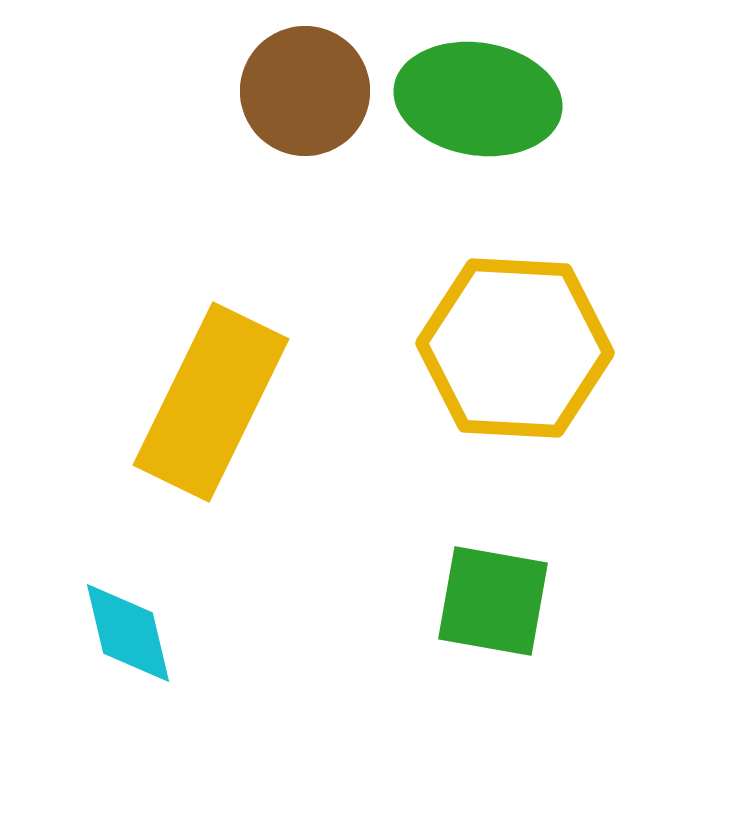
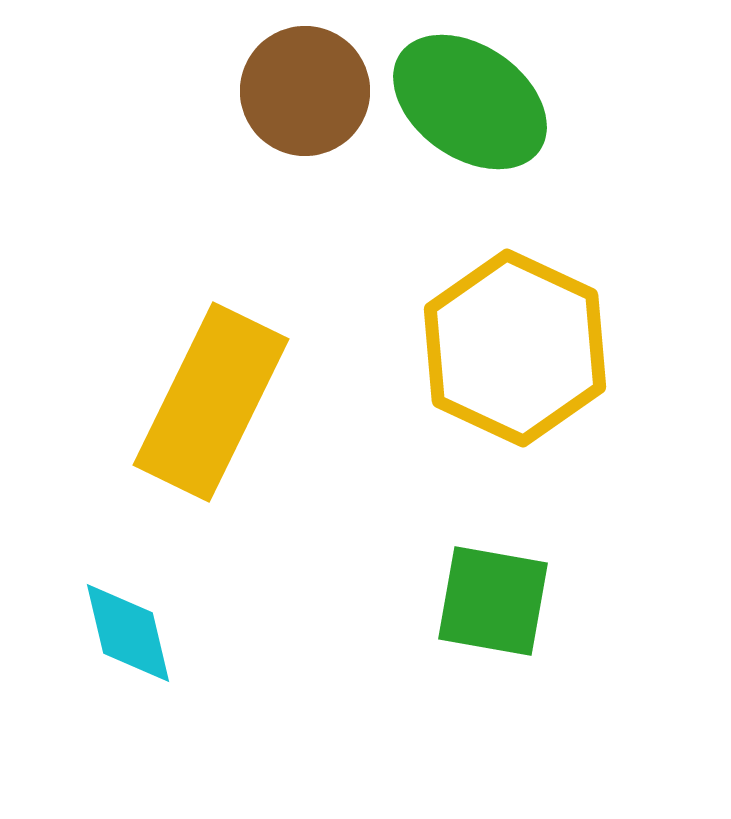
green ellipse: moved 8 px left, 3 px down; rotated 26 degrees clockwise
yellow hexagon: rotated 22 degrees clockwise
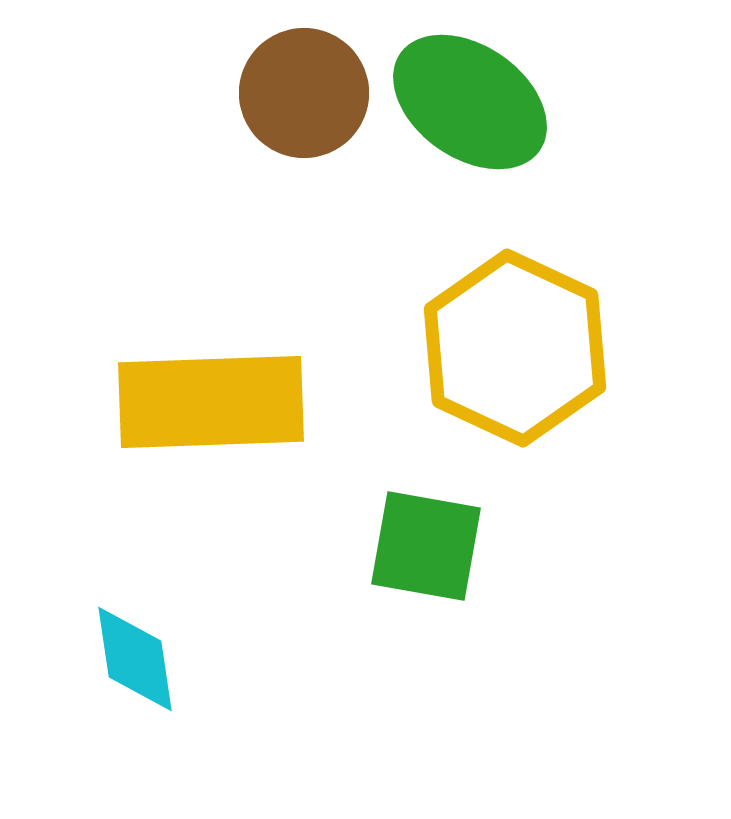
brown circle: moved 1 px left, 2 px down
yellow rectangle: rotated 62 degrees clockwise
green square: moved 67 px left, 55 px up
cyan diamond: moved 7 px right, 26 px down; rotated 5 degrees clockwise
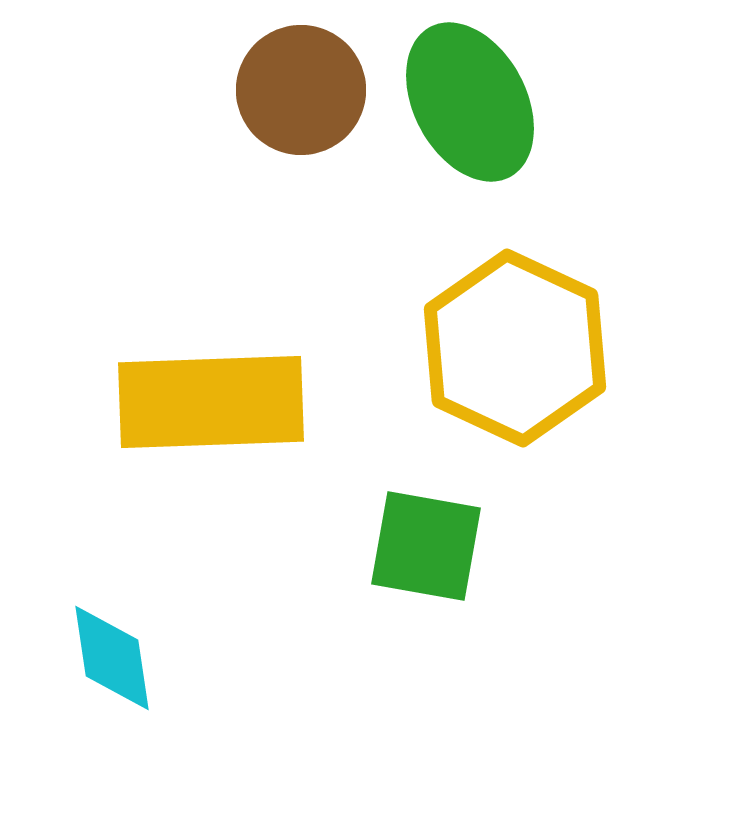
brown circle: moved 3 px left, 3 px up
green ellipse: rotated 27 degrees clockwise
cyan diamond: moved 23 px left, 1 px up
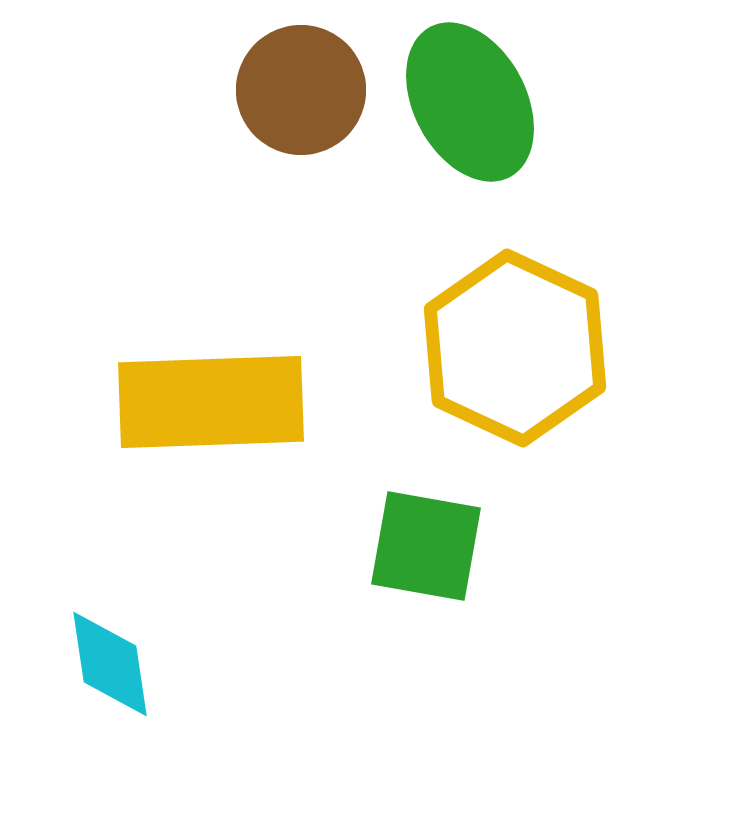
cyan diamond: moved 2 px left, 6 px down
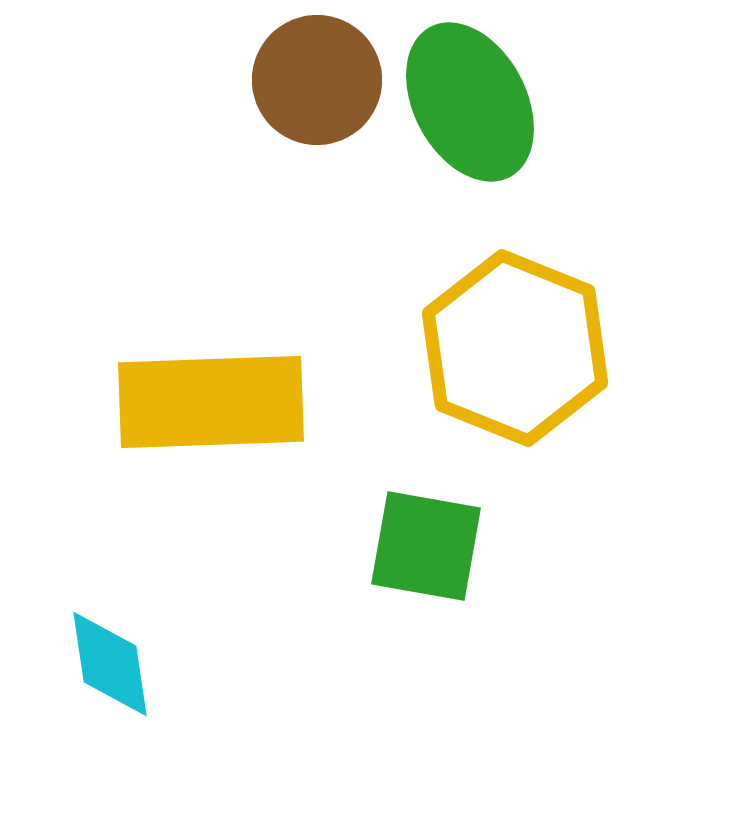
brown circle: moved 16 px right, 10 px up
yellow hexagon: rotated 3 degrees counterclockwise
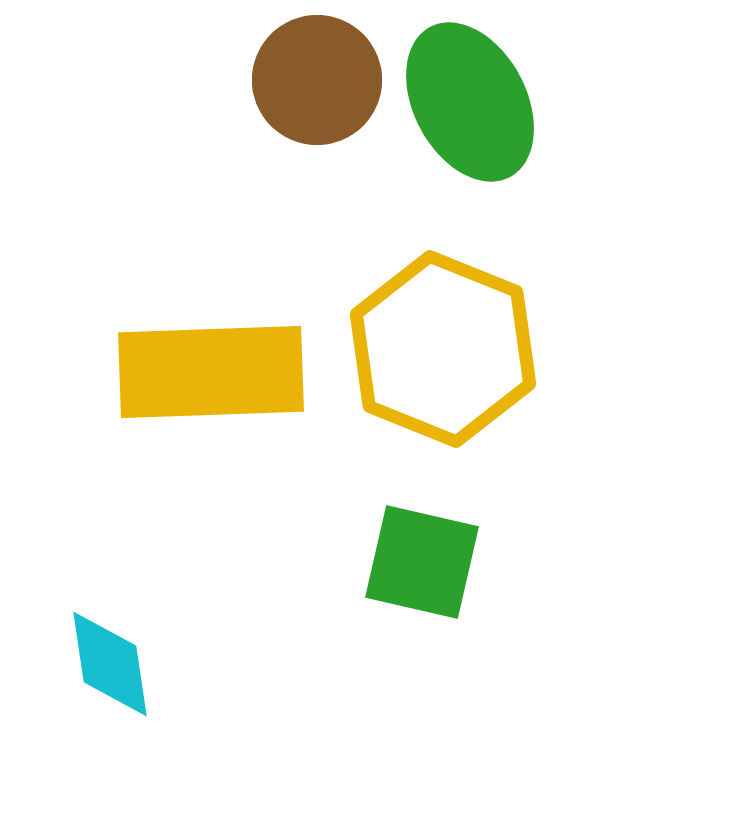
yellow hexagon: moved 72 px left, 1 px down
yellow rectangle: moved 30 px up
green square: moved 4 px left, 16 px down; rotated 3 degrees clockwise
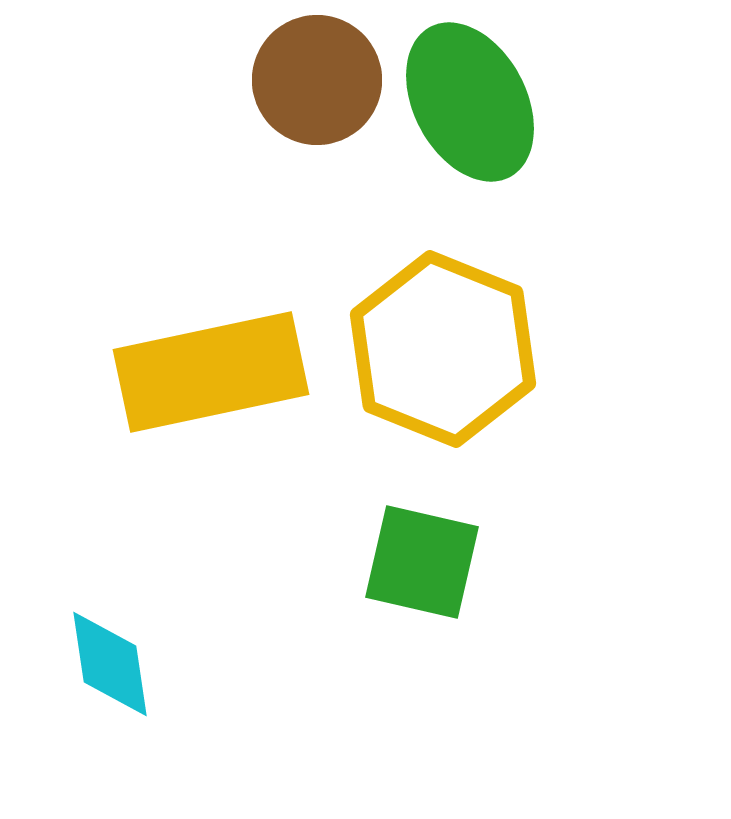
yellow rectangle: rotated 10 degrees counterclockwise
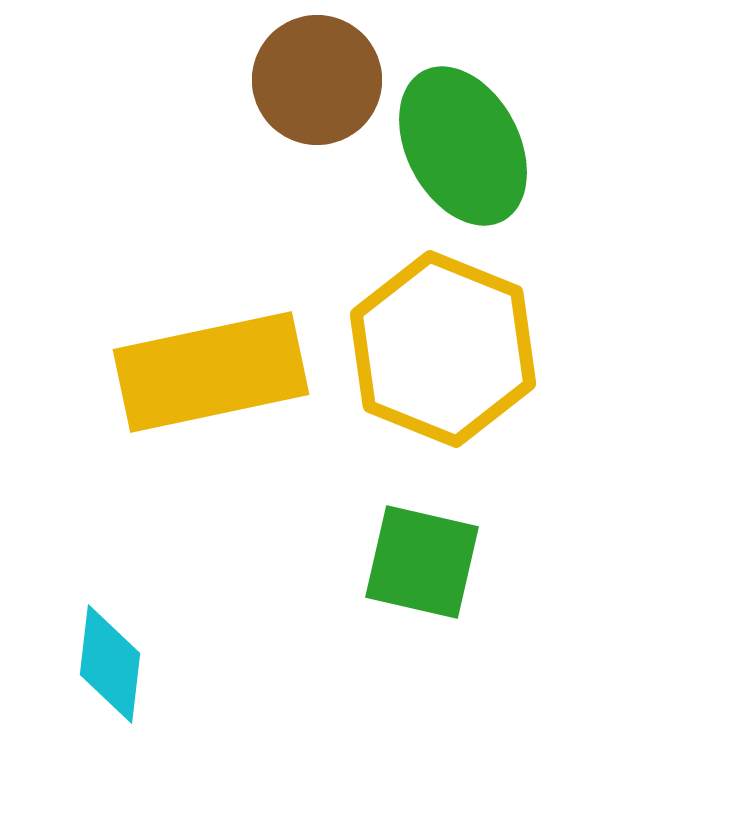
green ellipse: moved 7 px left, 44 px down
cyan diamond: rotated 15 degrees clockwise
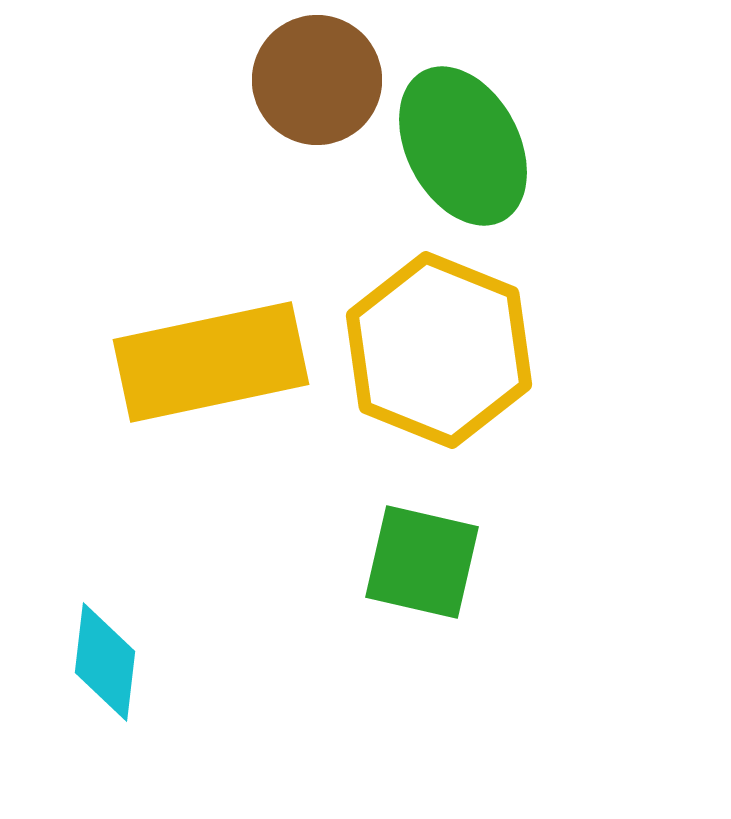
yellow hexagon: moved 4 px left, 1 px down
yellow rectangle: moved 10 px up
cyan diamond: moved 5 px left, 2 px up
